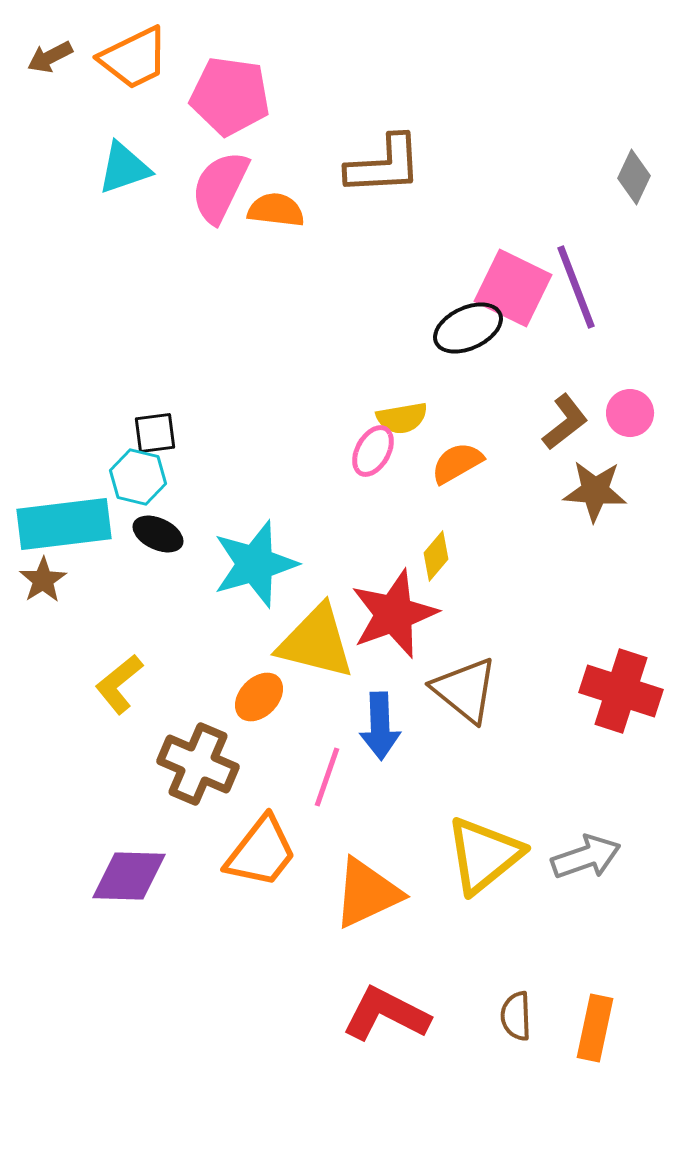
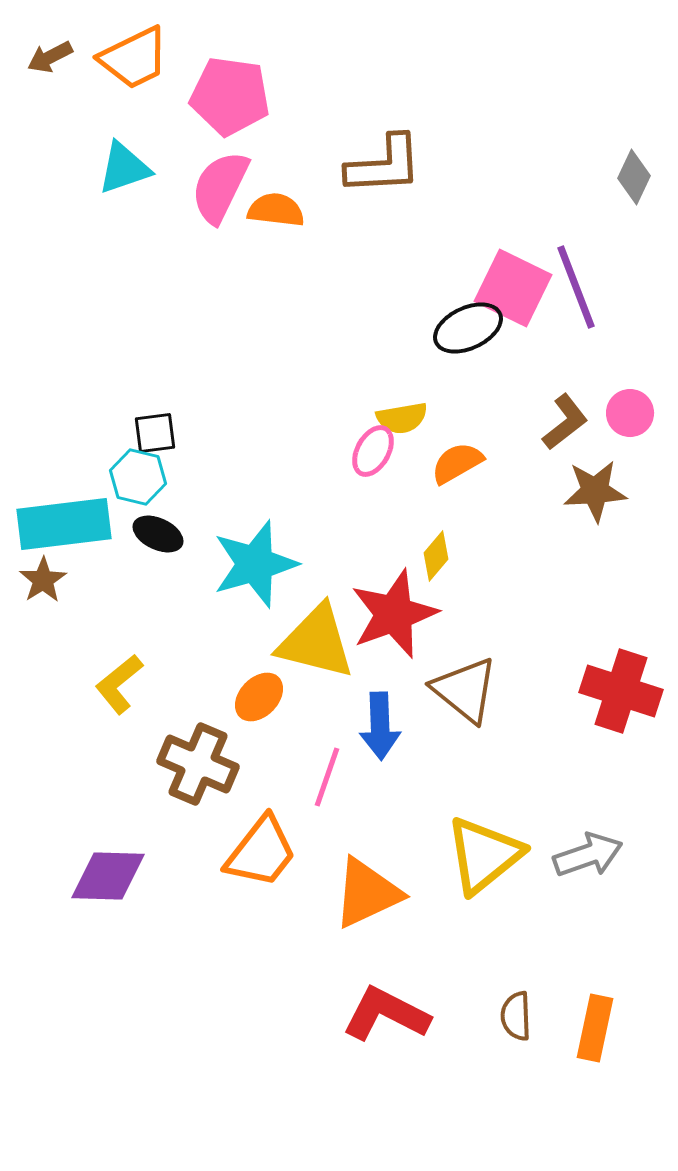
brown star at (595, 491): rotated 8 degrees counterclockwise
gray arrow at (586, 857): moved 2 px right, 2 px up
purple diamond at (129, 876): moved 21 px left
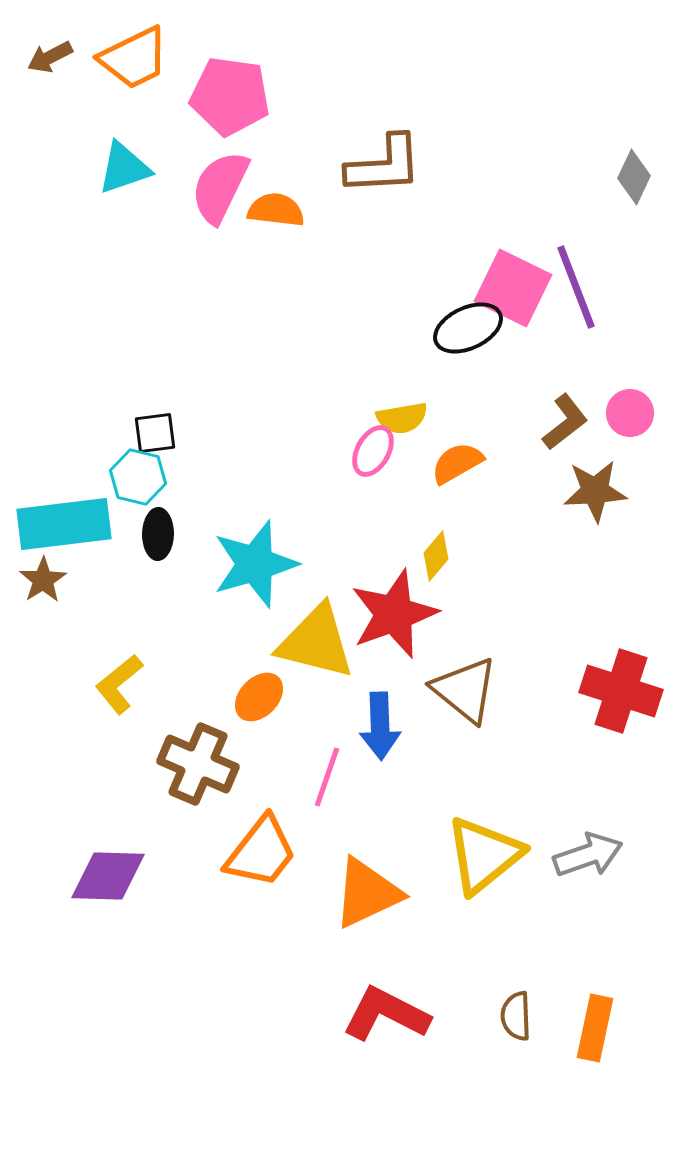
black ellipse at (158, 534): rotated 66 degrees clockwise
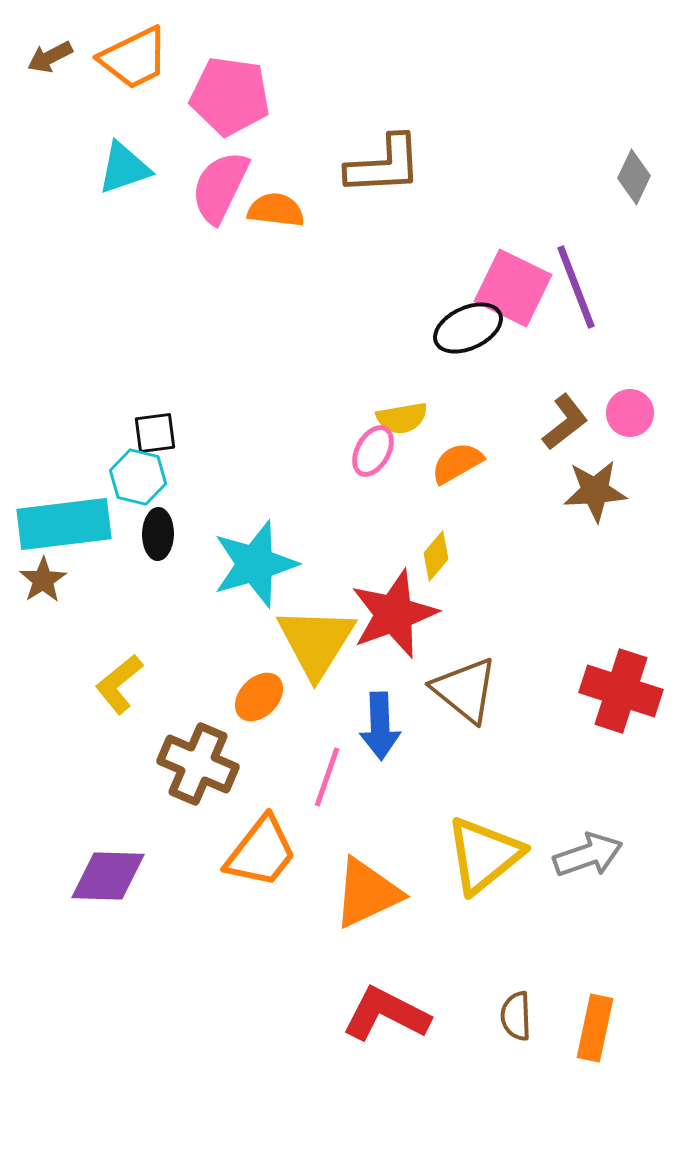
yellow triangle at (316, 642): rotated 48 degrees clockwise
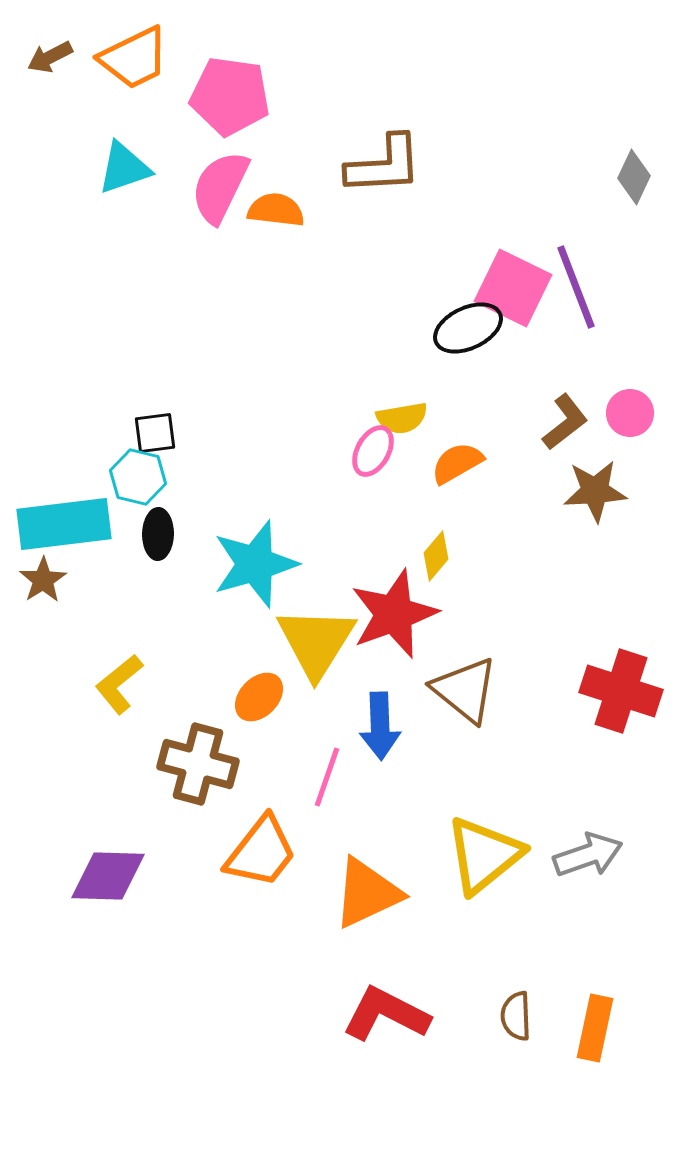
brown cross at (198, 764): rotated 8 degrees counterclockwise
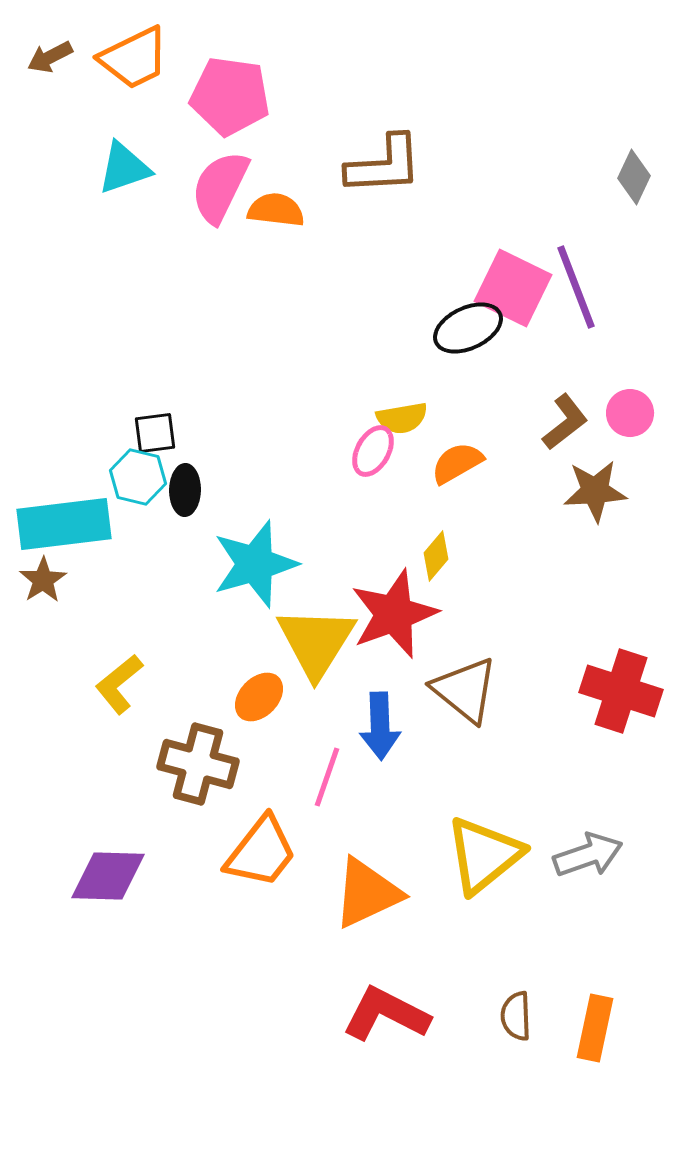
black ellipse at (158, 534): moved 27 px right, 44 px up
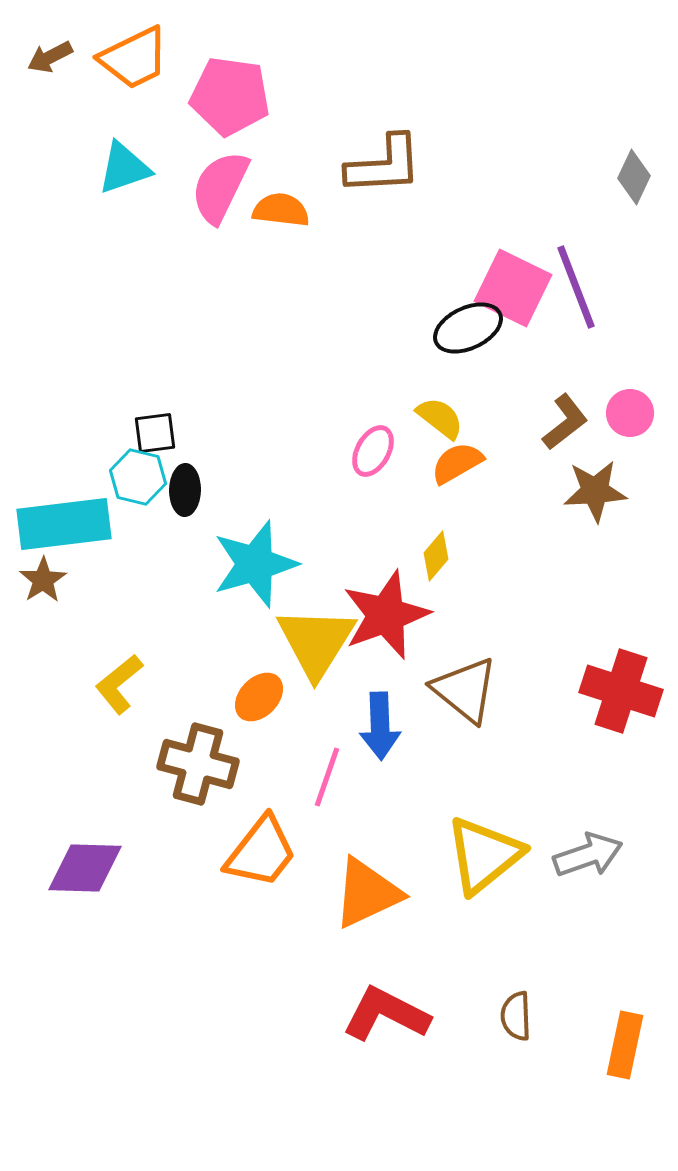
orange semicircle at (276, 210): moved 5 px right
yellow semicircle at (402, 418): moved 38 px right; rotated 132 degrees counterclockwise
red star at (394, 614): moved 8 px left, 1 px down
purple diamond at (108, 876): moved 23 px left, 8 px up
orange rectangle at (595, 1028): moved 30 px right, 17 px down
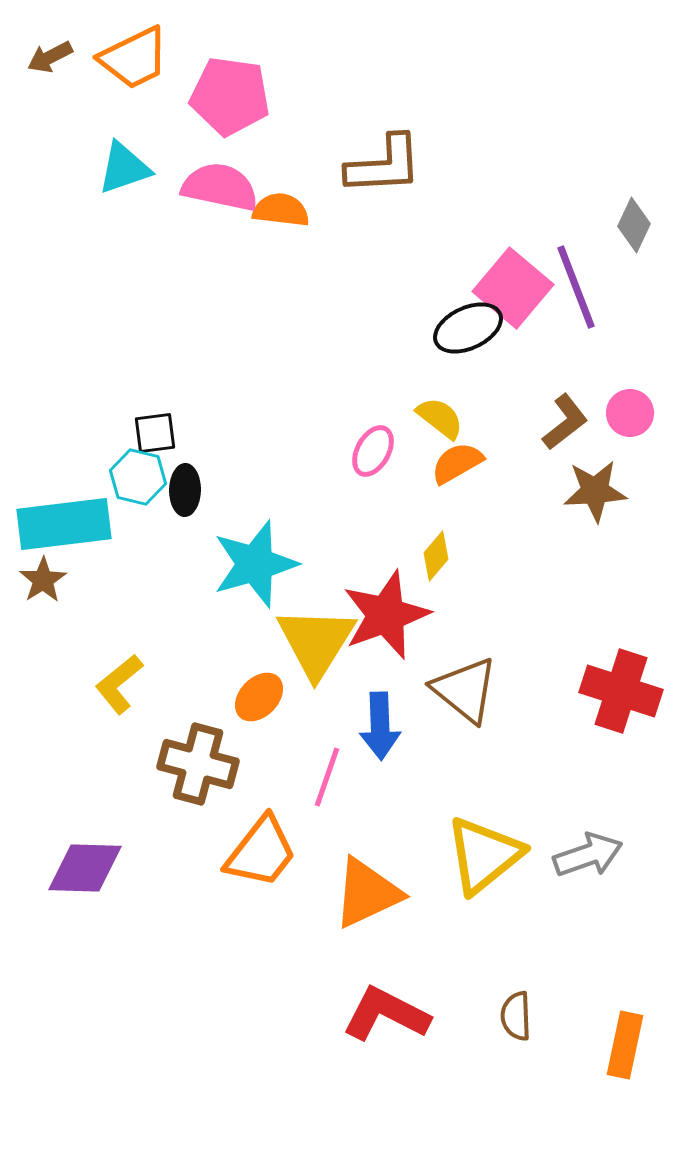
gray diamond at (634, 177): moved 48 px down
pink semicircle at (220, 187): rotated 76 degrees clockwise
pink square at (513, 288): rotated 14 degrees clockwise
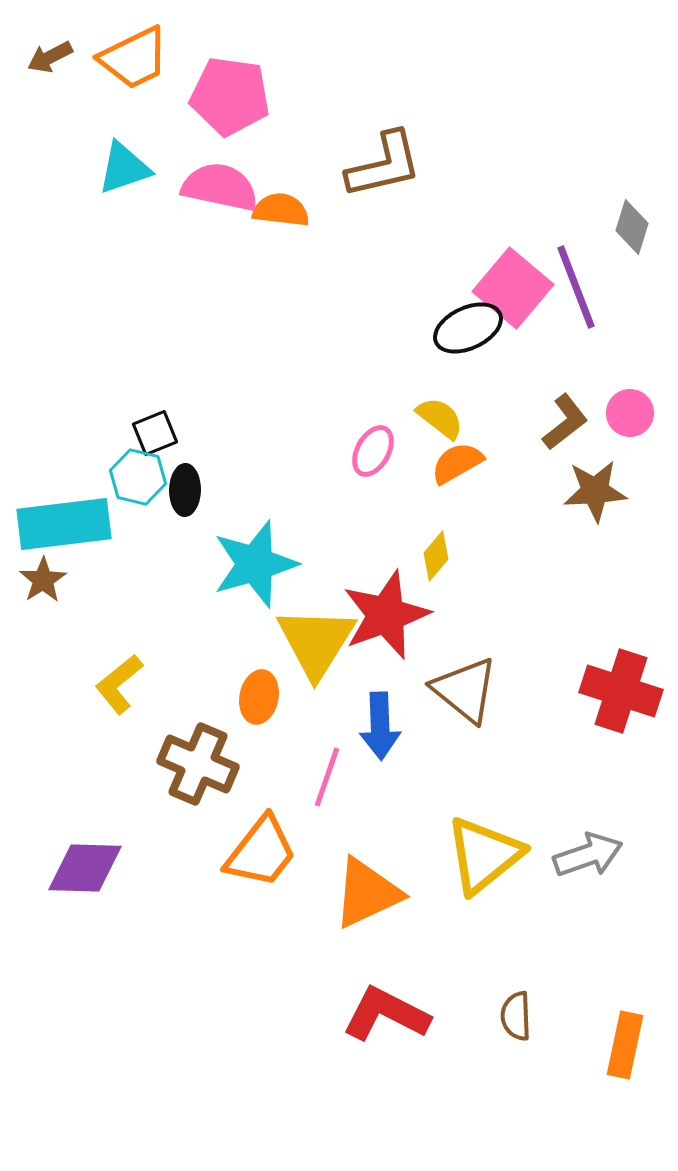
brown L-shape at (384, 165): rotated 10 degrees counterclockwise
gray diamond at (634, 225): moved 2 px left, 2 px down; rotated 8 degrees counterclockwise
black square at (155, 433): rotated 15 degrees counterclockwise
orange ellipse at (259, 697): rotated 33 degrees counterclockwise
brown cross at (198, 764): rotated 8 degrees clockwise
